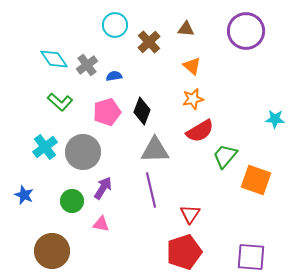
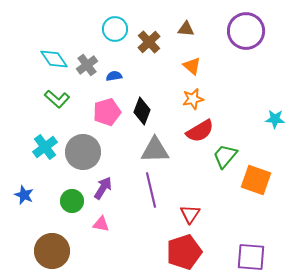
cyan circle: moved 4 px down
green L-shape: moved 3 px left, 3 px up
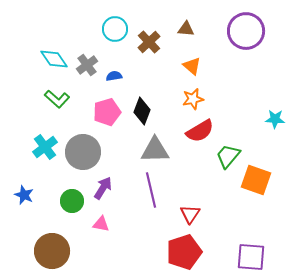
green trapezoid: moved 3 px right
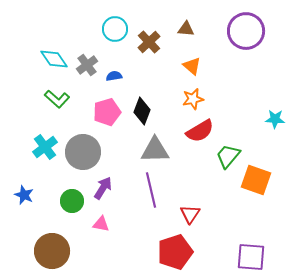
red pentagon: moved 9 px left
